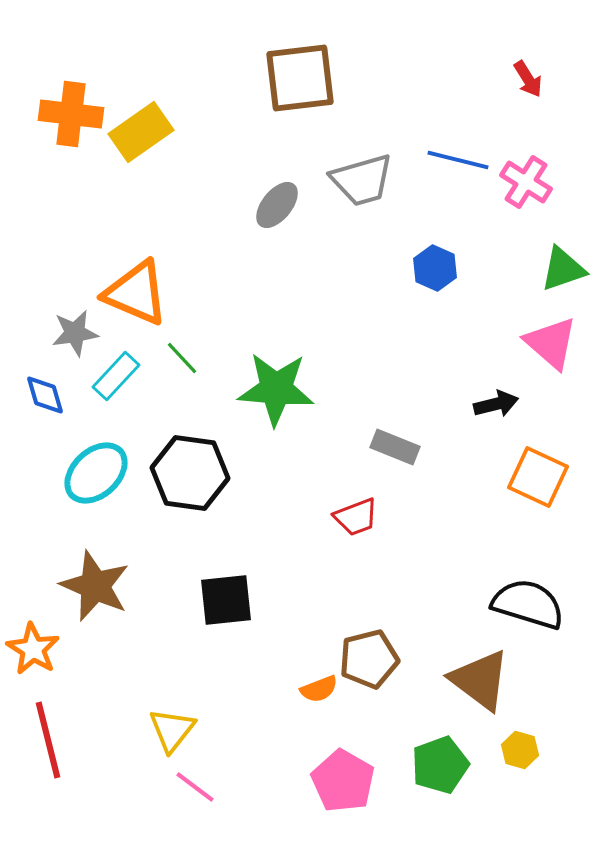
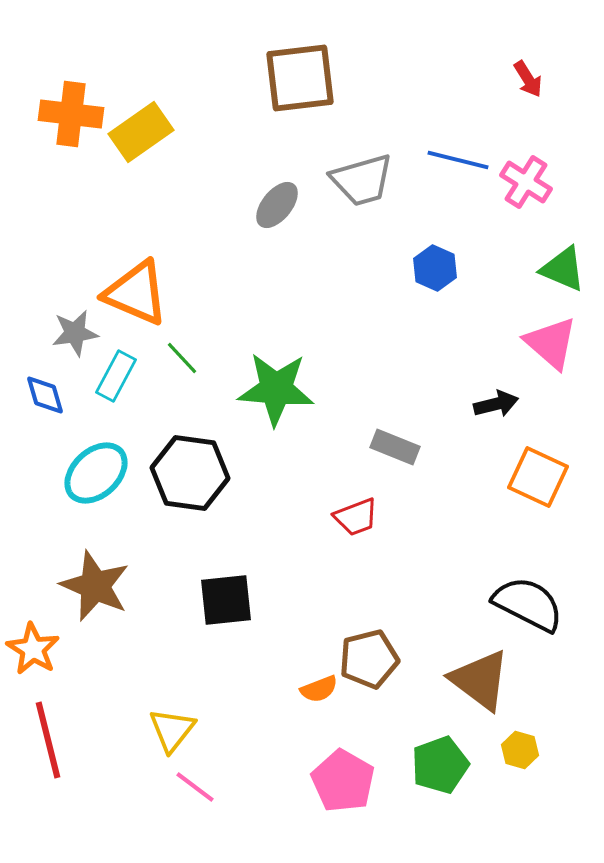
green triangle: rotated 42 degrees clockwise
cyan rectangle: rotated 15 degrees counterclockwise
black semicircle: rotated 10 degrees clockwise
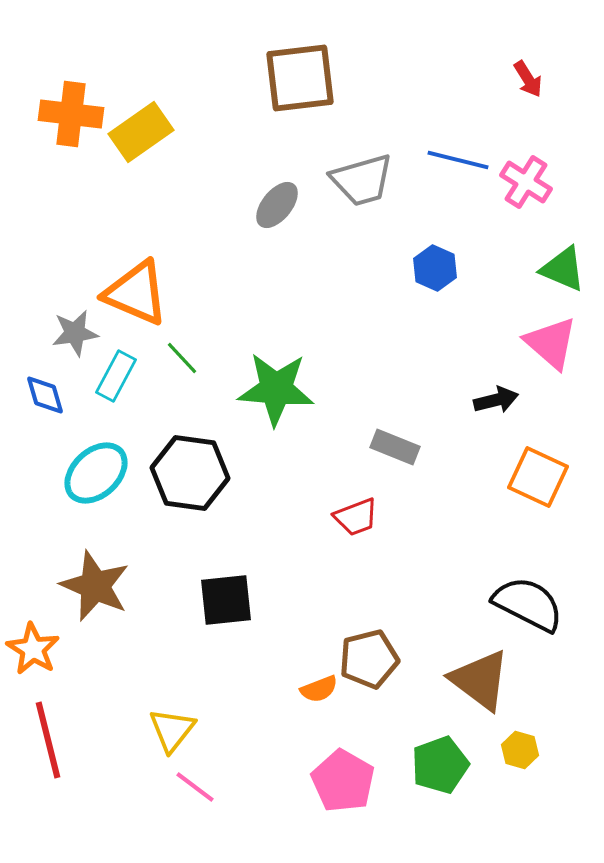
black arrow: moved 4 px up
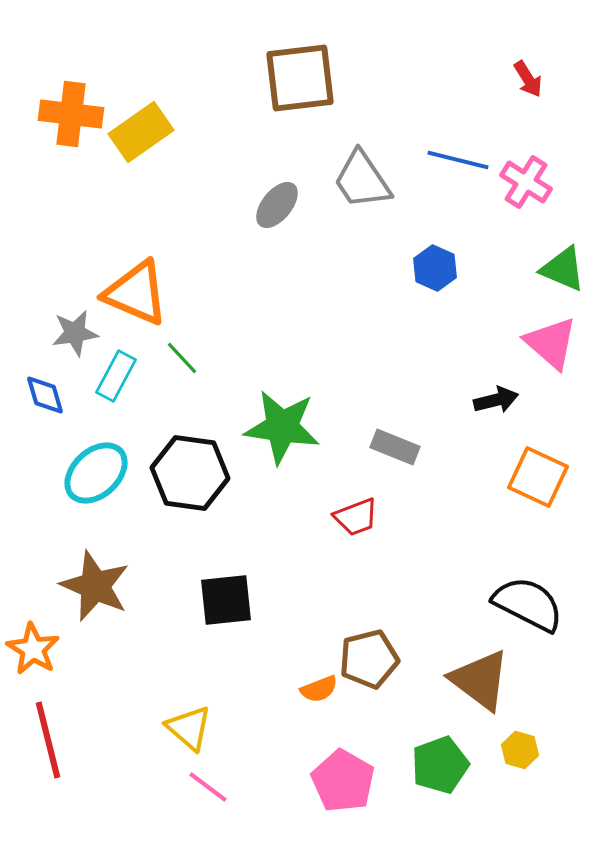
gray trapezoid: rotated 72 degrees clockwise
green star: moved 6 px right, 38 px down; rotated 4 degrees clockwise
yellow triangle: moved 17 px right, 2 px up; rotated 27 degrees counterclockwise
pink line: moved 13 px right
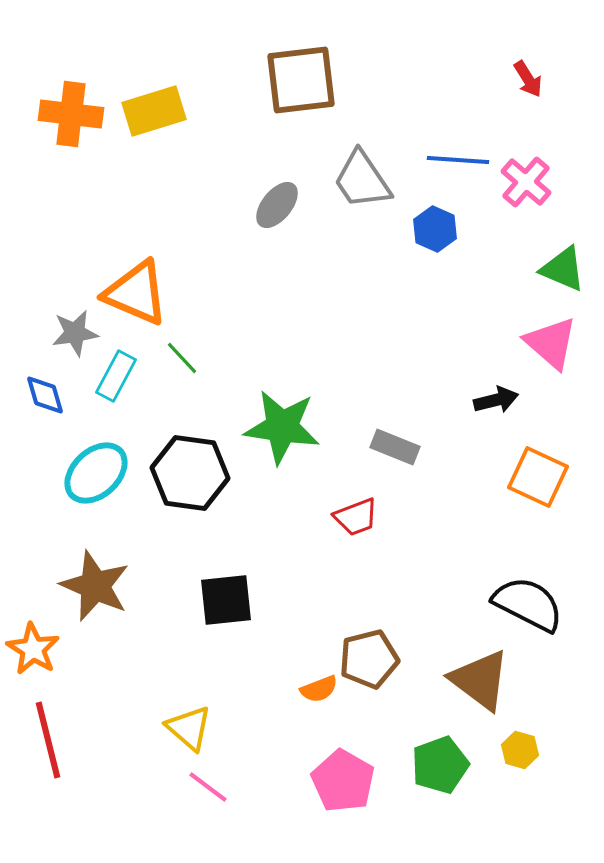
brown square: moved 1 px right, 2 px down
yellow rectangle: moved 13 px right, 21 px up; rotated 18 degrees clockwise
blue line: rotated 10 degrees counterclockwise
pink cross: rotated 9 degrees clockwise
blue hexagon: moved 39 px up
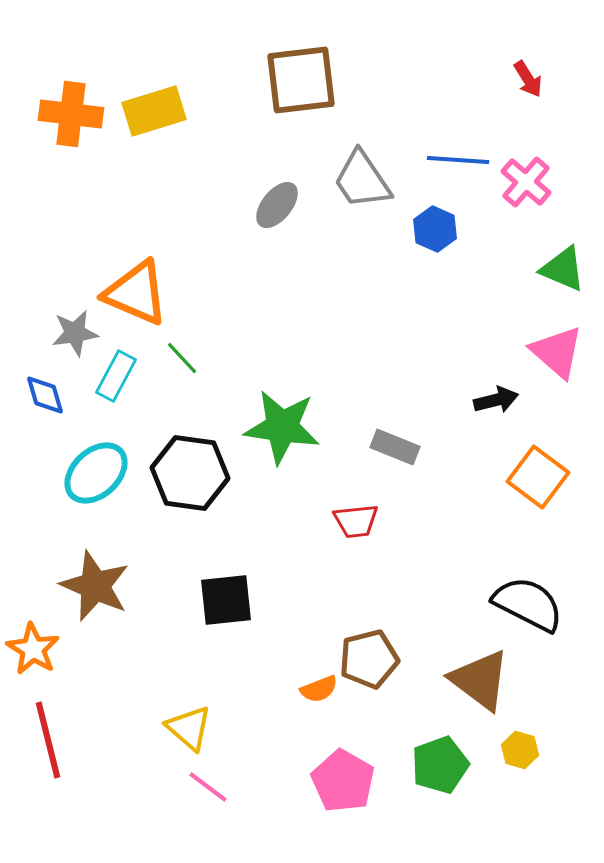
pink triangle: moved 6 px right, 9 px down
orange square: rotated 12 degrees clockwise
red trapezoid: moved 4 px down; rotated 15 degrees clockwise
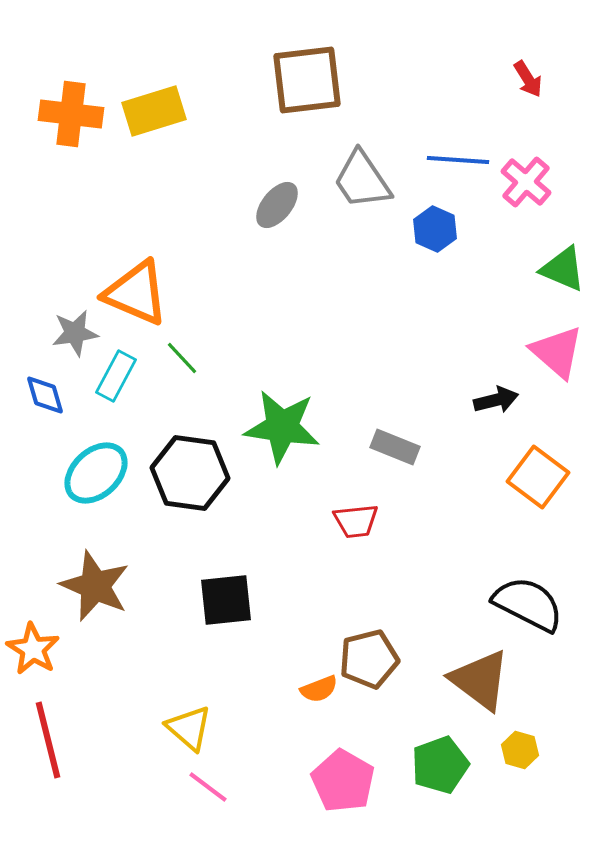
brown square: moved 6 px right
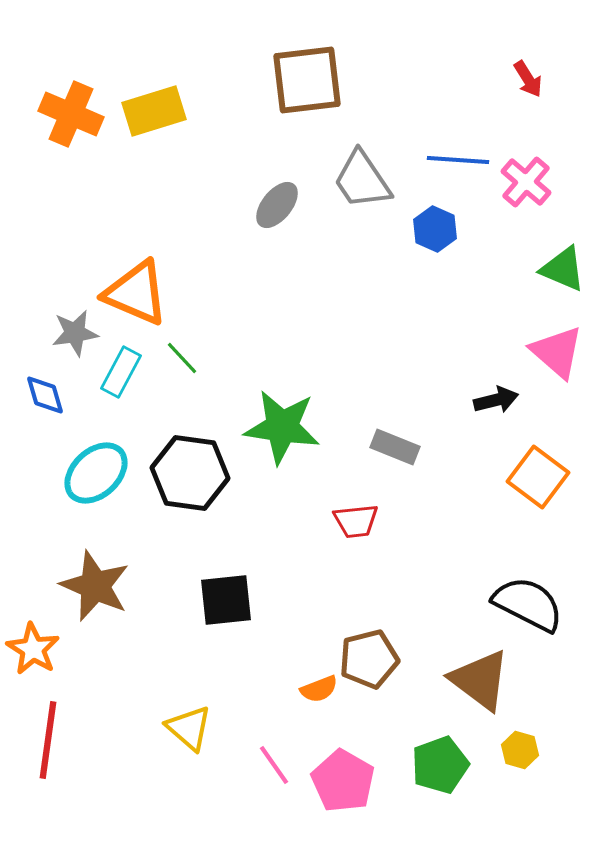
orange cross: rotated 16 degrees clockwise
cyan rectangle: moved 5 px right, 4 px up
red line: rotated 22 degrees clockwise
pink line: moved 66 px right, 22 px up; rotated 18 degrees clockwise
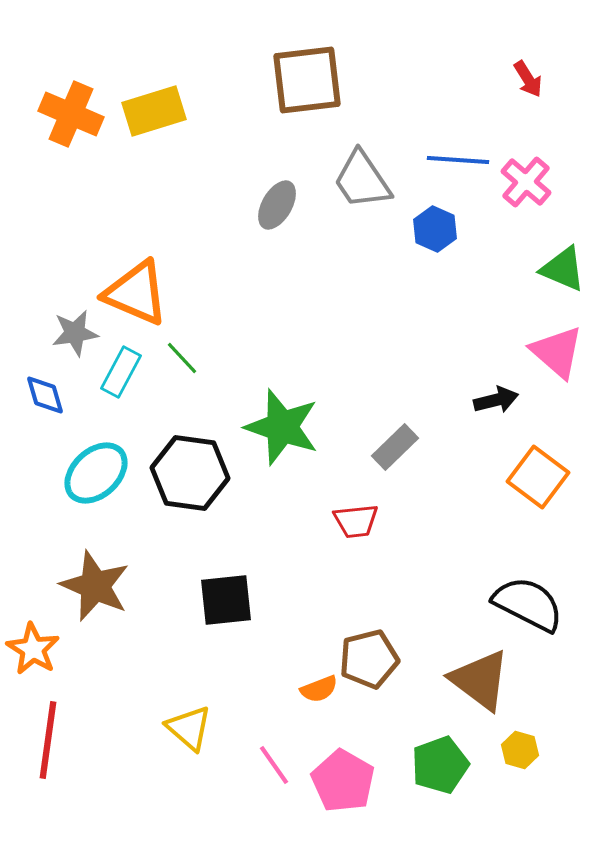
gray ellipse: rotated 9 degrees counterclockwise
green star: rotated 10 degrees clockwise
gray rectangle: rotated 66 degrees counterclockwise
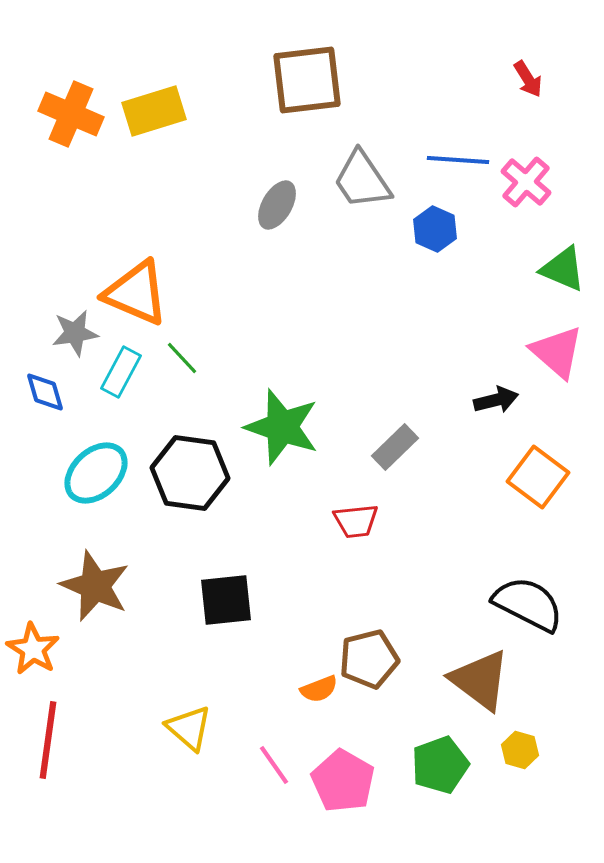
blue diamond: moved 3 px up
